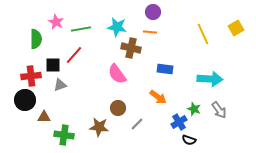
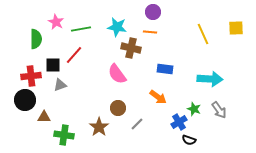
yellow square: rotated 28 degrees clockwise
brown star: rotated 30 degrees clockwise
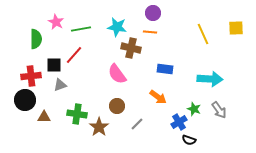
purple circle: moved 1 px down
black square: moved 1 px right
brown circle: moved 1 px left, 2 px up
green cross: moved 13 px right, 21 px up
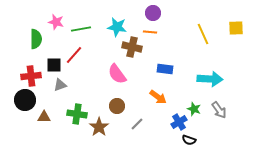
pink star: rotated 14 degrees counterclockwise
brown cross: moved 1 px right, 1 px up
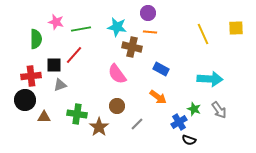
purple circle: moved 5 px left
blue rectangle: moved 4 px left; rotated 21 degrees clockwise
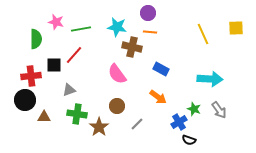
gray triangle: moved 9 px right, 5 px down
